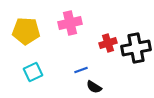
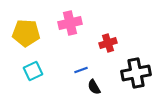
yellow pentagon: moved 2 px down
black cross: moved 25 px down
cyan square: moved 1 px up
black semicircle: rotated 28 degrees clockwise
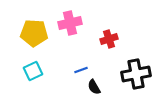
yellow pentagon: moved 8 px right
red cross: moved 1 px right, 4 px up
black cross: moved 1 px down
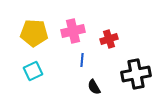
pink cross: moved 3 px right, 8 px down
blue line: moved 1 px right, 10 px up; rotated 64 degrees counterclockwise
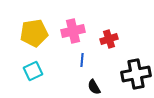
yellow pentagon: rotated 12 degrees counterclockwise
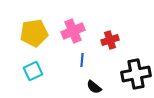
pink cross: rotated 10 degrees counterclockwise
red cross: moved 1 px right, 1 px down
black semicircle: rotated 21 degrees counterclockwise
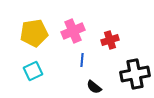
black cross: moved 1 px left
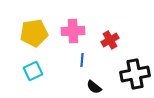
pink cross: rotated 20 degrees clockwise
red cross: rotated 12 degrees counterclockwise
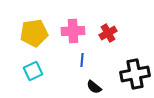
red cross: moved 2 px left, 7 px up
